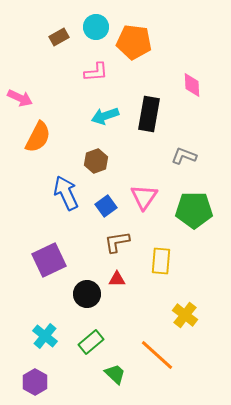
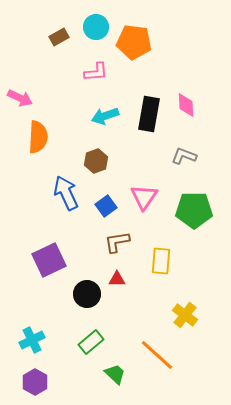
pink diamond: moved 6 px left, 20 px down
orange semicircle: rotated 24 degrees counterclockwise
cyan cross: moved 13 px left, 4 px down; rotated 25 degrees clockwise
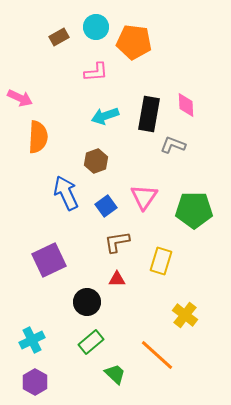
gray L-shape: moved 11 px left, 11 px up
yellow rectangle: rotated 12 degrees clockwise
black circle: moved 8 px down
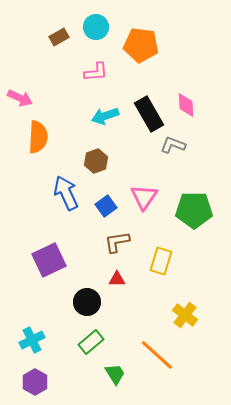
orange pentagon: moved 7 px right, 3 px down
black rectangle: rotated 40 degrees counterclockwise
green trapezoid: rotated 15 degrees clockwise
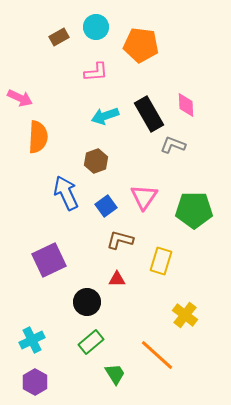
brown L-shape: moved 3 px right, 2 px up; rotated 24 degrees clockwise
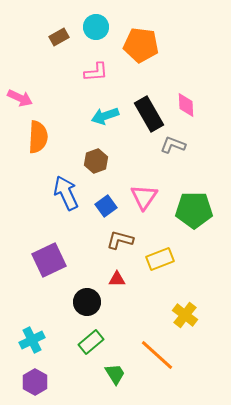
yellow rectangle: moved 1 px left, 2 px up; rotated 52 degrees clockwise
